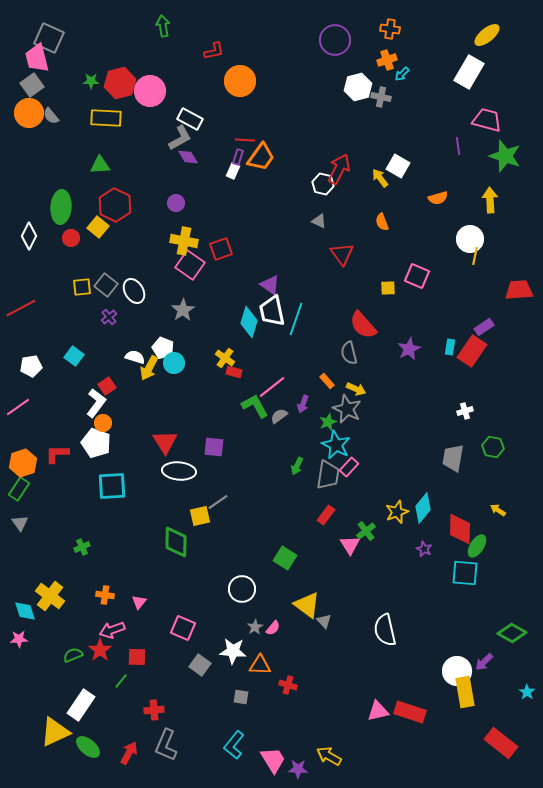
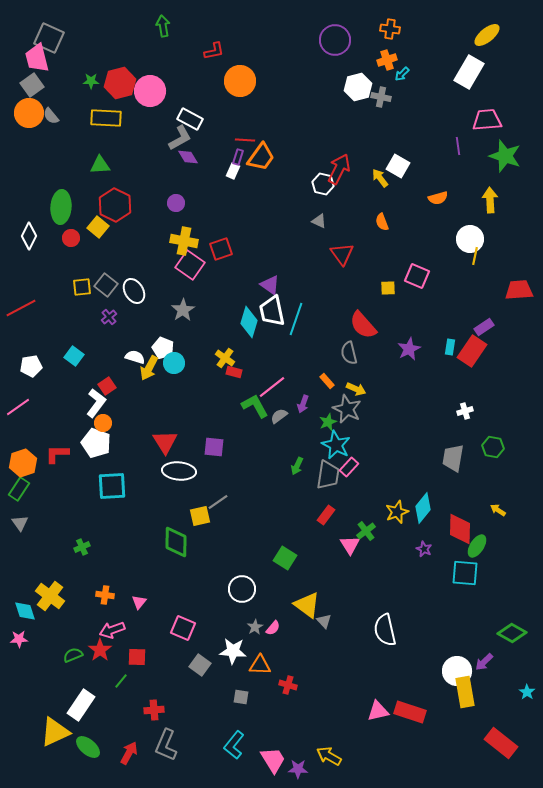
pink trapezoid at (487, 120): rotated 20 degrees counterclockwise
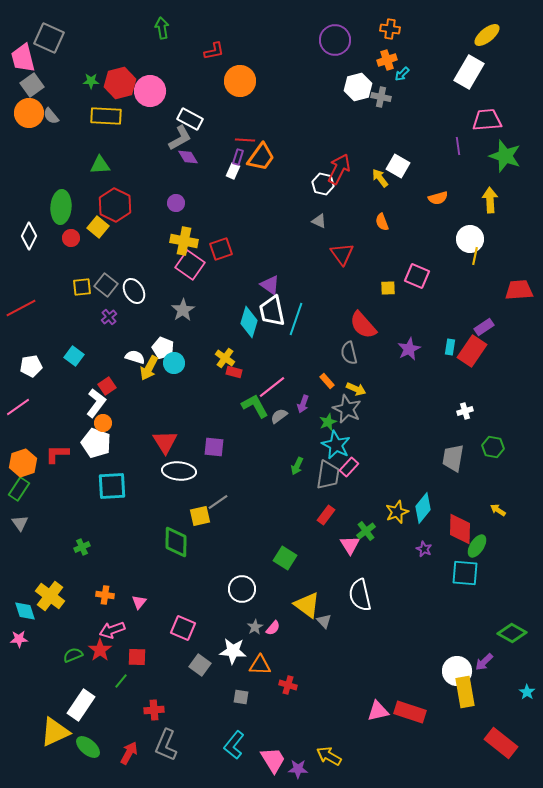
green arrow at (163, 26): moved 1 px left, 2 px down
pink trapezoid at (37, 58): moved 14 px left
yellow rectangle at (106, 118): moved 2 px up
white semicircle at (385, 630): moved 25 px left, 35 px up
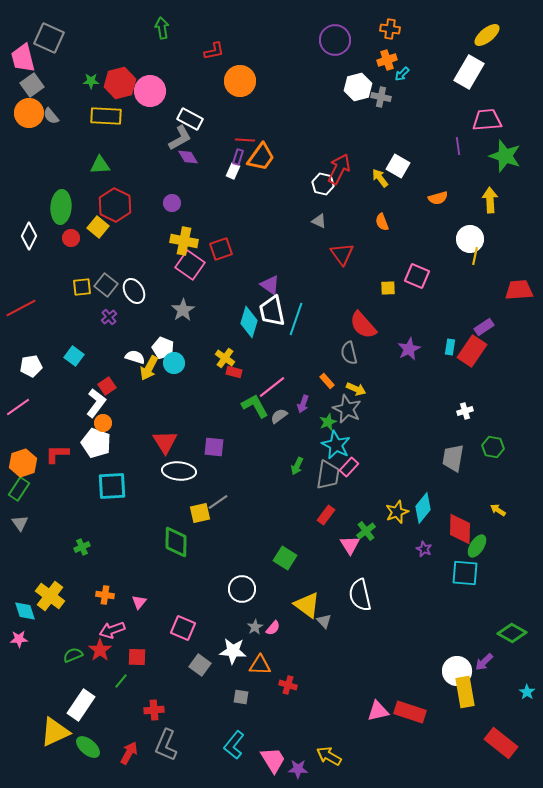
purple circle at (176, 203): moved 4 px left
yellow square at (200, 516): moved 3 px up
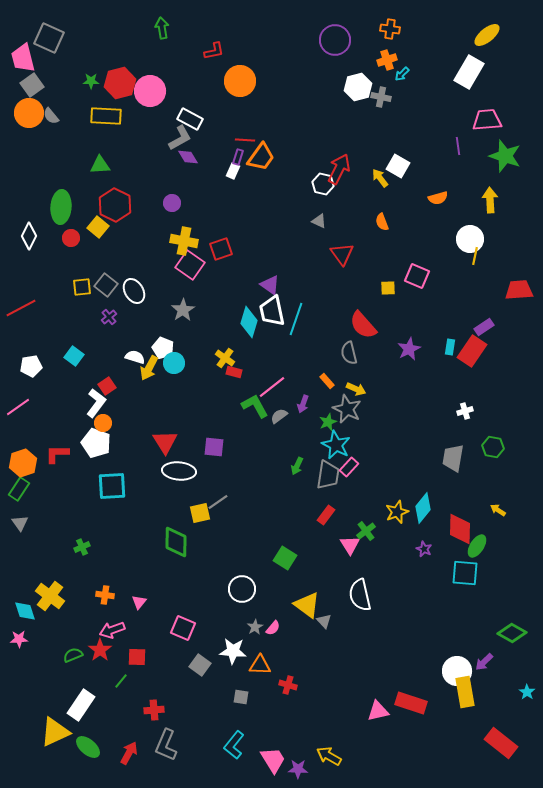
red rectangle at (410, 712): moved 1 px right, 9 px up
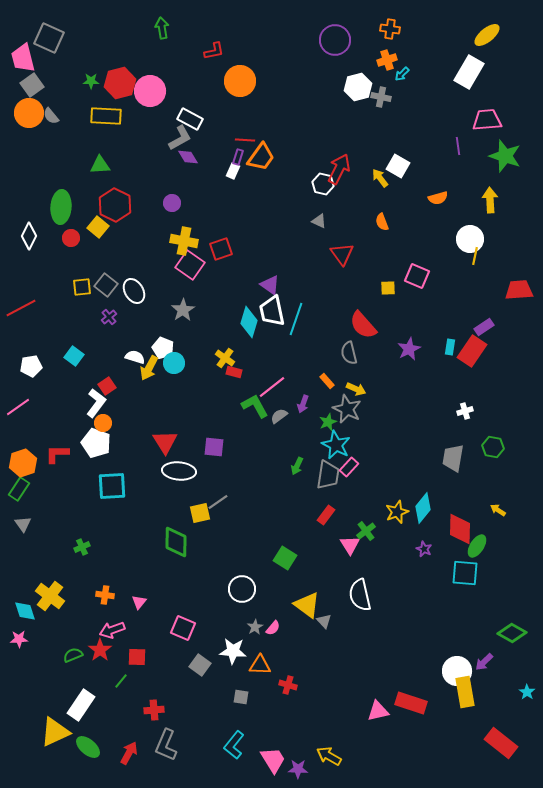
gray triangle at (20, 523): moved 3 px right, 1 px down
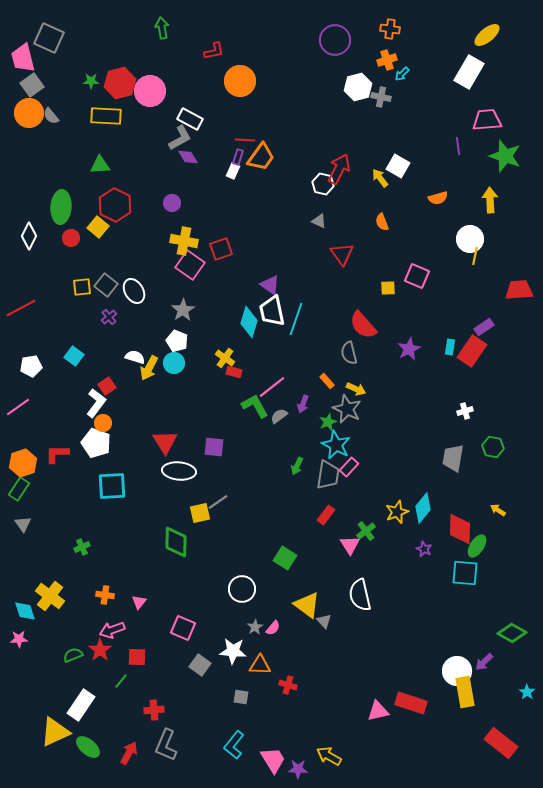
white pentagon at (163, 348): moved 14 px right, 7 px up
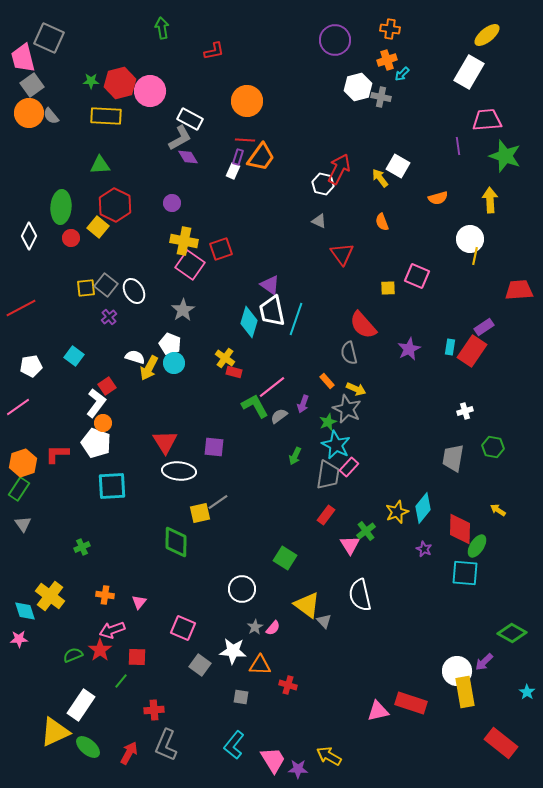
orange circle at (240, 81): moved 7 px right, 20 px down
yellow square at (82, 287): moved 4 px right, 1 px down
white pentagon at (177, 341): moved 7 px left, 3 px down
green arrow at (297, 466): moved 2 px left, 10 px up
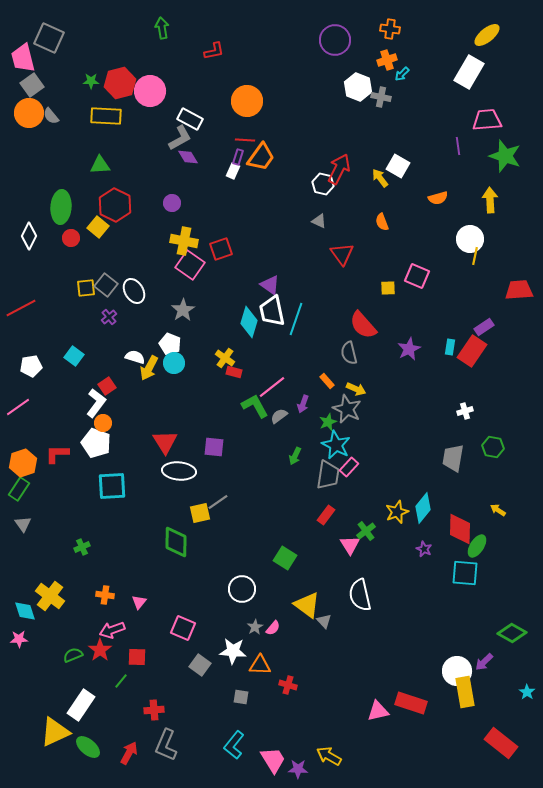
white hexagon at (358, 87): rotated 24 degrees counterclockwise
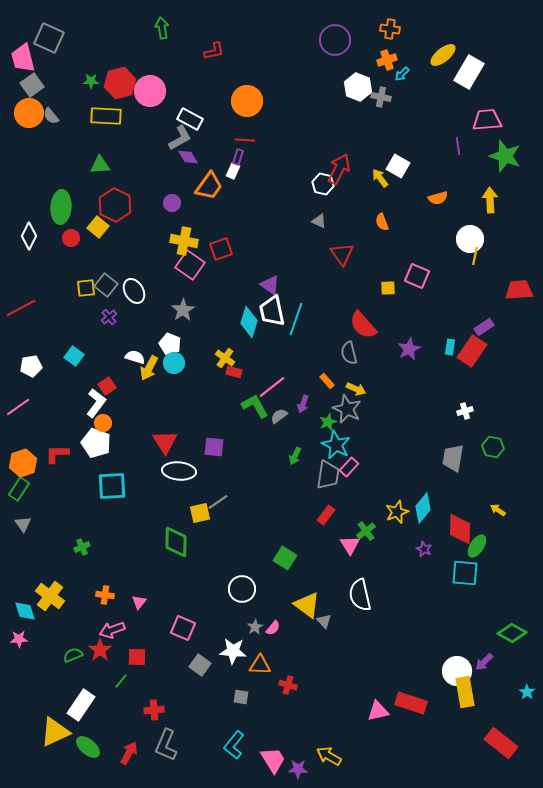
yellow ellipse at (487, 35): moved 44 px left, 20 px down
orange trapezoid at (261, 157): moved 52 px left, 29 px down
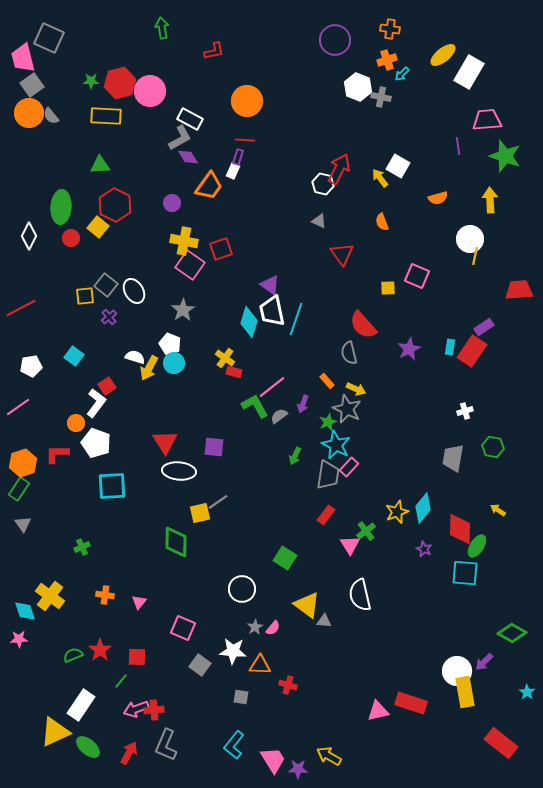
yellow square at (86, 288): moved 1 px left, 8 px down
orange circle at (103, 423): moved 27 px left
gray triangle at (324, 621): rotated 42 degrees counterclockwise
pink arrow at (112, 630): moved 24 px right, 79 px down
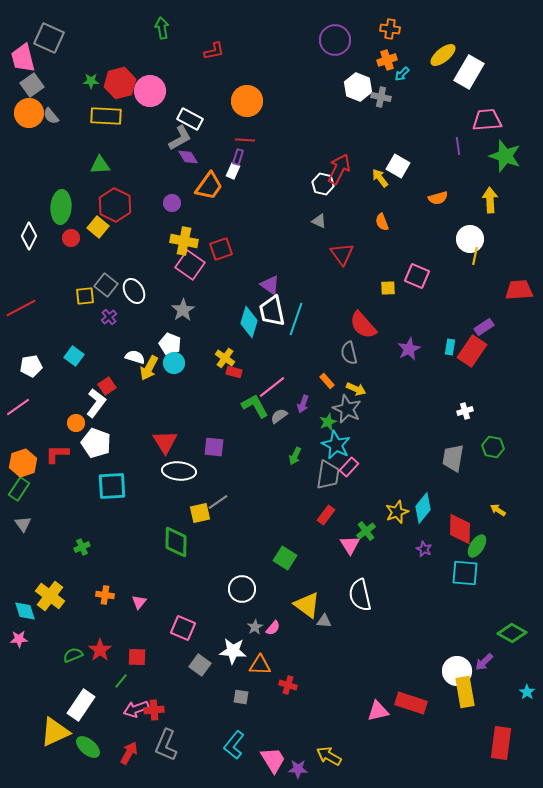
red rectangle at (501, 743): rotated 60 degrees clockwise
